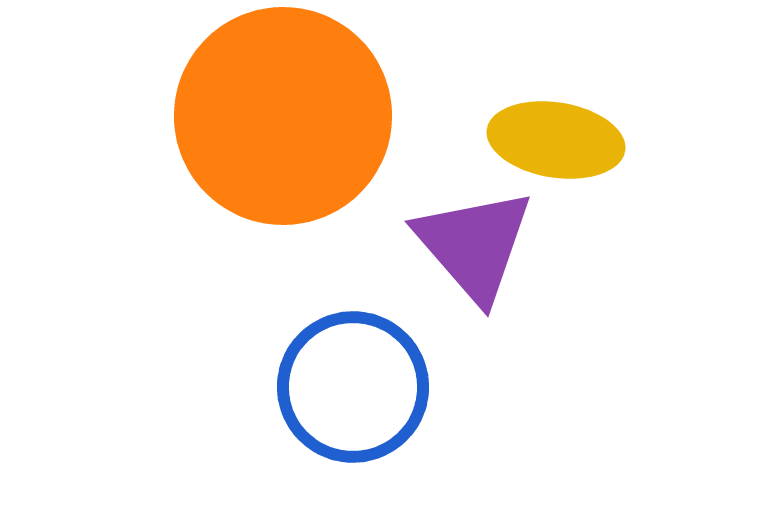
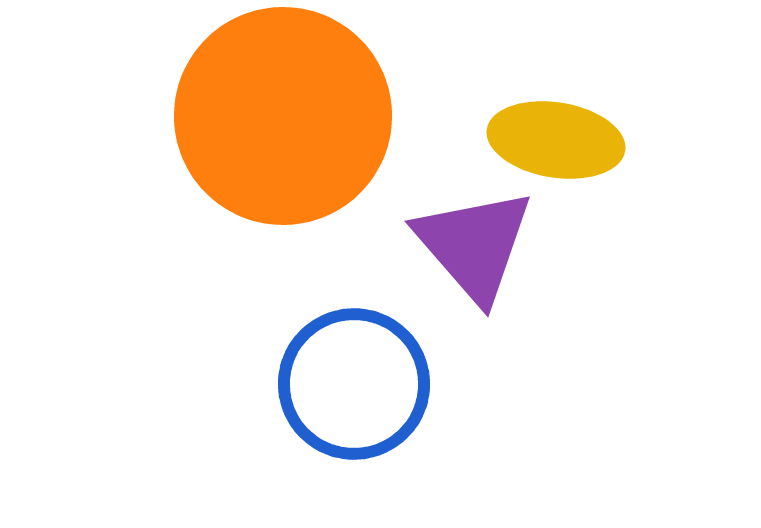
blue circle: moved 1 px right, 3 px up
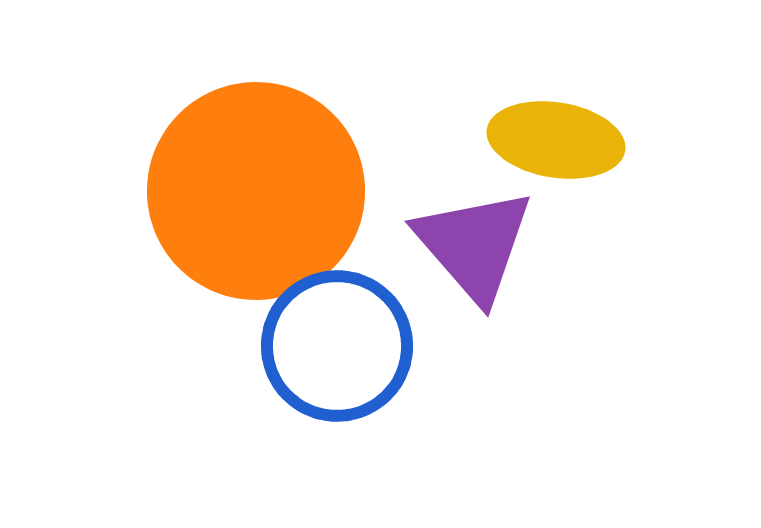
orange circle: moved 27 px left, 75 px down
blue circle: moved 17 px left, 38 px up
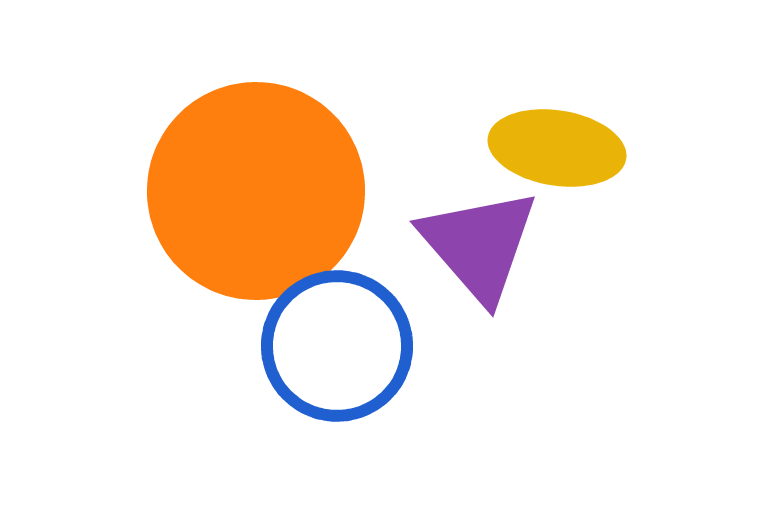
yellow ellipse: moved 1 px right, 8 px down
purple triangle: moved 5 px right
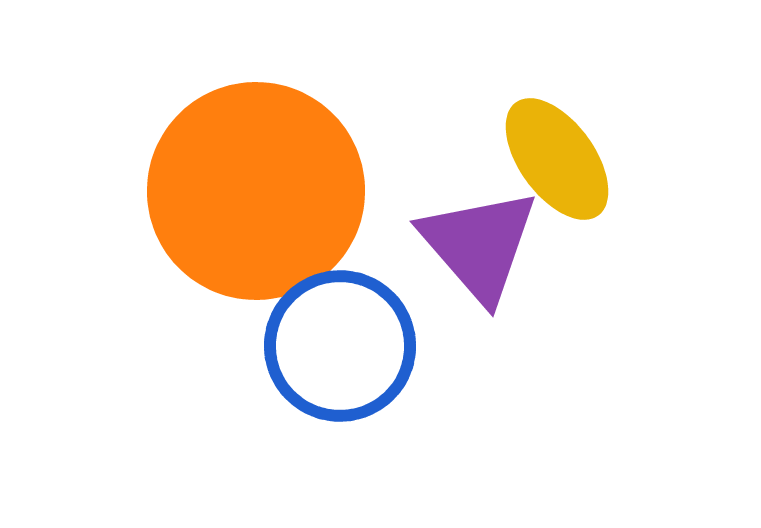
yellow ellipse: moved 11 px down; rotated 45 degrees clockwise
blue circle: moved 3 px right
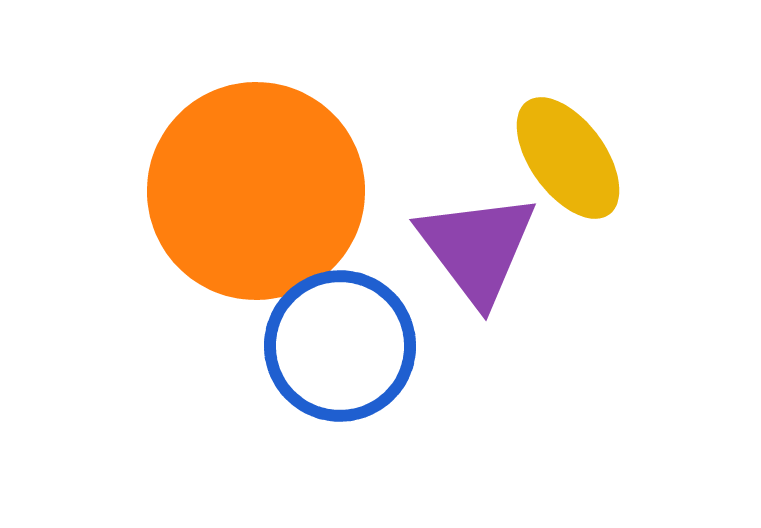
yellow ellipse: moved 11 px right, 1 px up
purple triangle: moved 2 px left, 3 px down; rotated 4 degrees clockwise
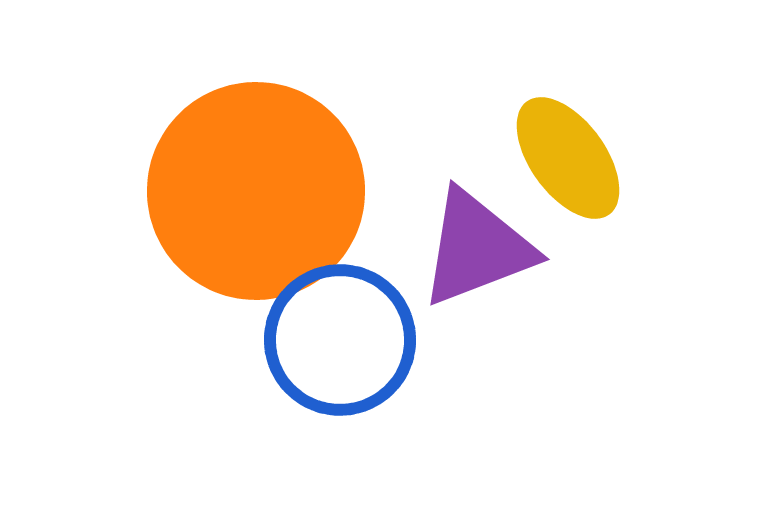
purple triangle: rotated 46 degrees clockwise
blue circle: moved 6 px up
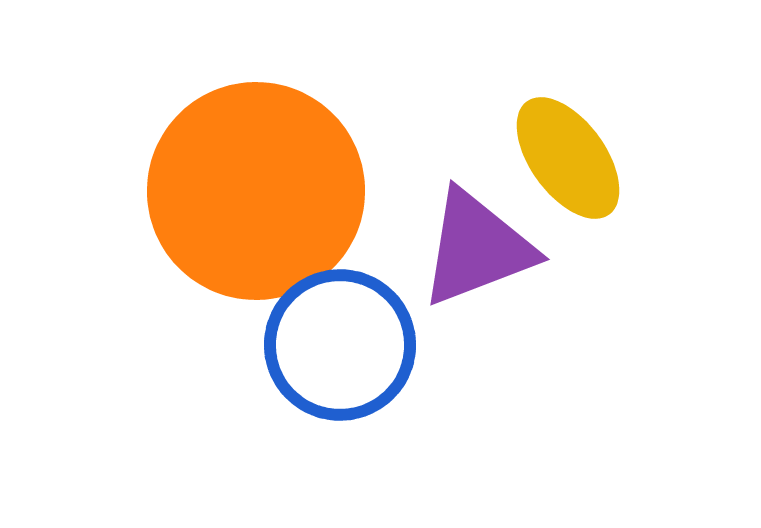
blue circle: moved 5 px down
